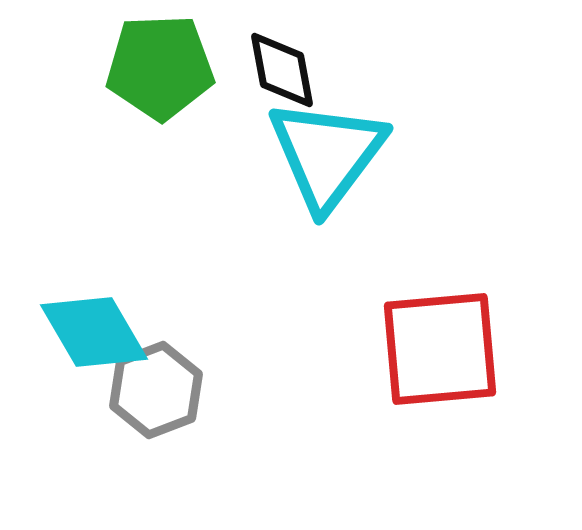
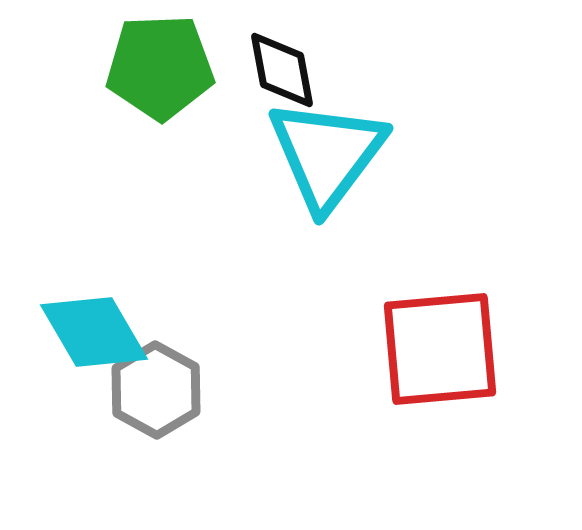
gray hexagon: rotated 10 degrees counterclockwise
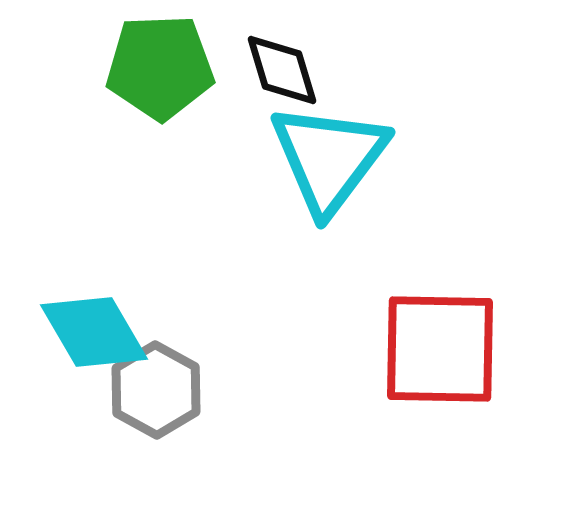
black diamond: rotated 6 degrees counterclockwise
cyan triangle: moved 2 px right, 4 px down
red square: rotated 6 degrees clockwise
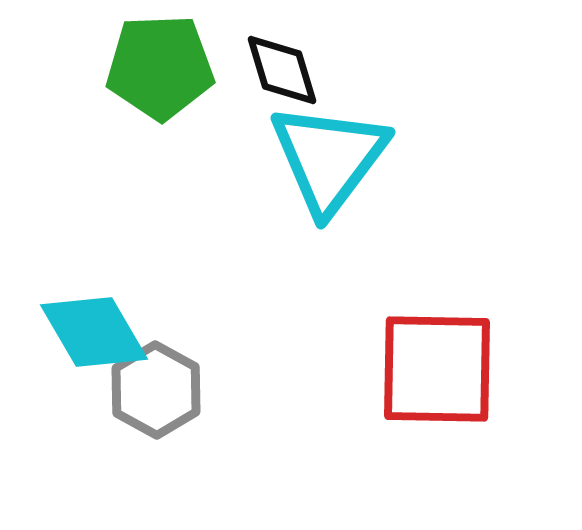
red square: moved 3 px left, 20 px down
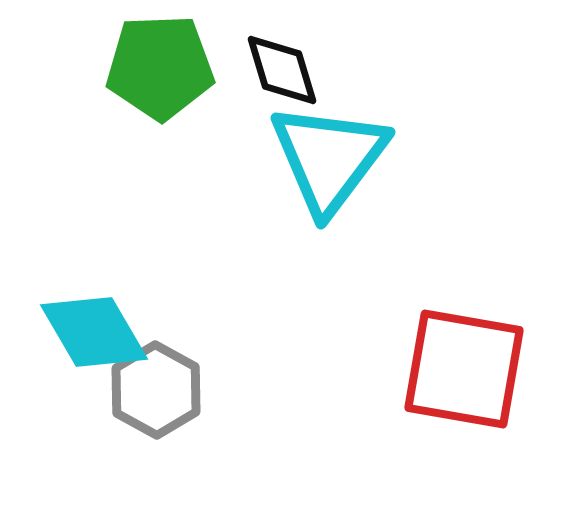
red square: moved 27 px right; rotated 9 degrees clockwise
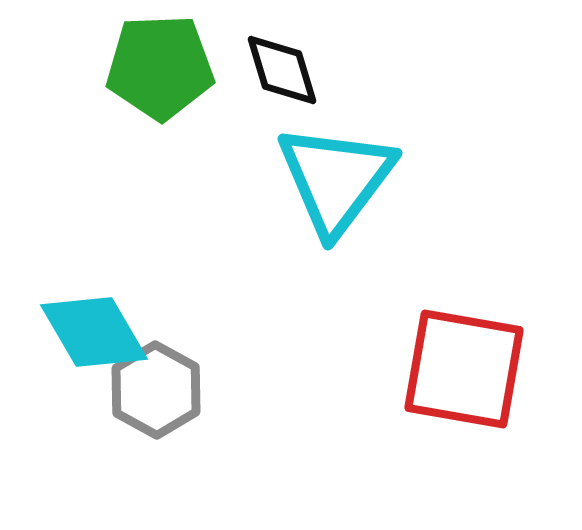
cyan triangle: moved 7 px right, 21 px down
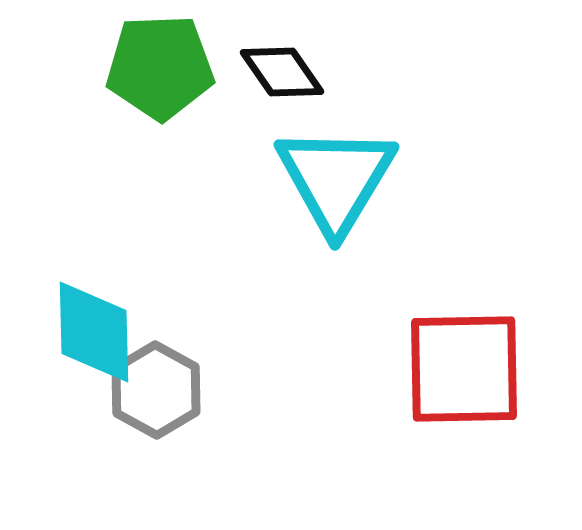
black diamond: moved 2 px down; rotated 18 degrees counterclockwise
cyan triangle: rotated 6 degrees counterclockwise
cyan diamond: rotated 29 degrees clockwise
red square: rotated 11 degrees counterclockwise
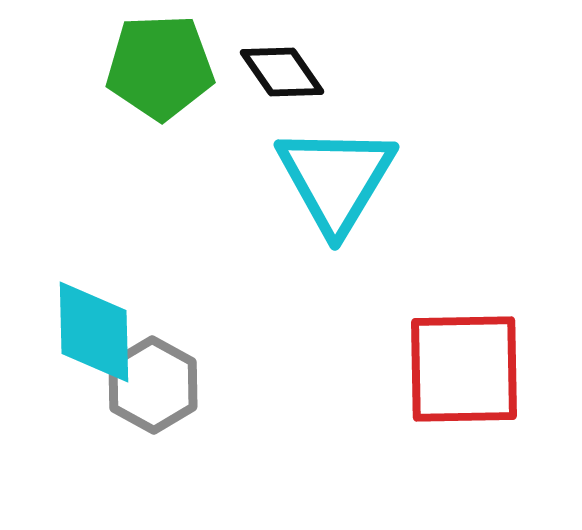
gray hexagon: moved 3 px left, 5 px up
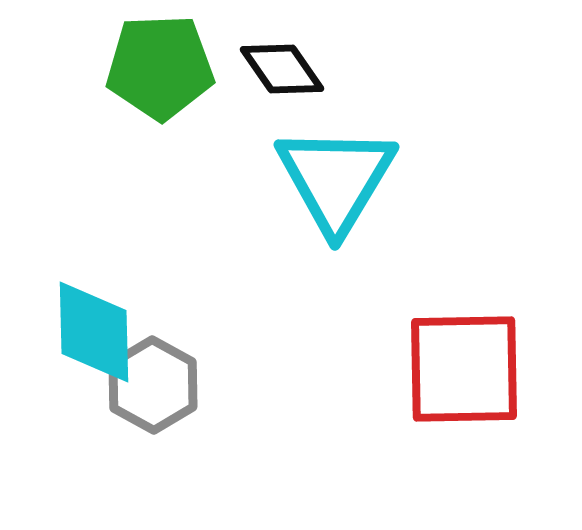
black diamond: moved 3 px up
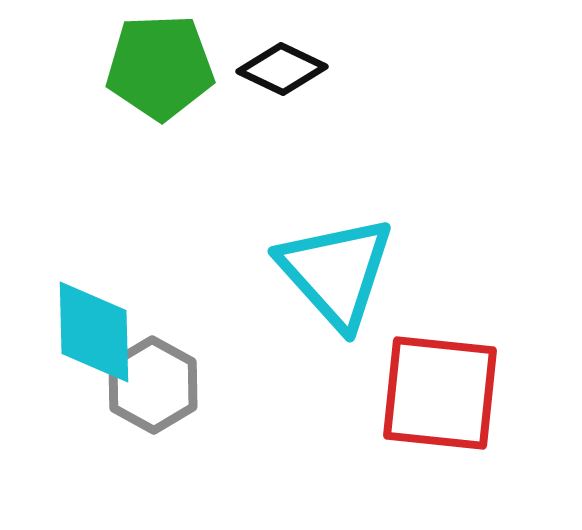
black diamond: rotated 30 degrees counterclockwise
cyan triangle: moved 93 px down; rotated 13 degrees counterclockwise
red square: moved 24 px left, 24 px down; rotated 7 degrees clockwise
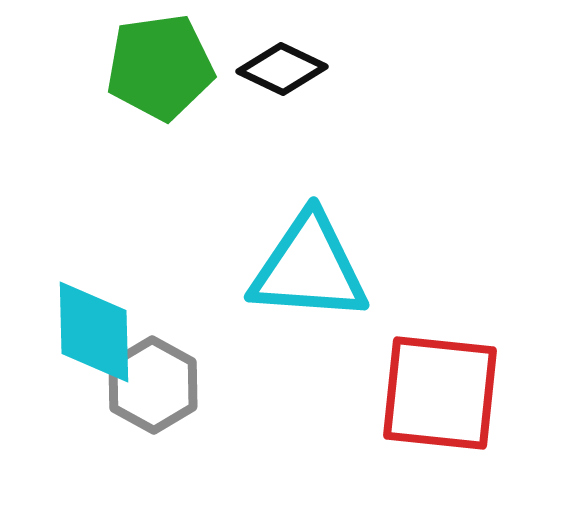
green pentagon: rotated 6 degrees counterclockwise
cyan triangle: moved 27 px left, 4 px up; rotated 44 degrees counterclockwise
